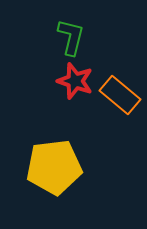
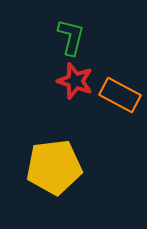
orange rectangle: rotated 12 degrees counterclockwise
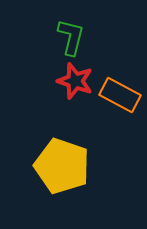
yellow pentagon: moved 8 px right, 1 px up; rotated 26 degrees clockwise
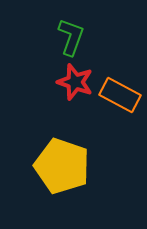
green L-shape: rotated 6 degrees clockwise
red star: moved 1 px down
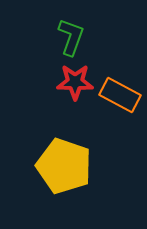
red star: rotated 18 degrees counterclockwise
yellow pentagon: moved 2 px right
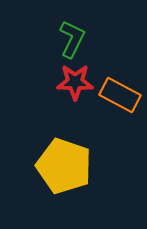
green L-shape: moved 1 px right, 2 px down; rotated 6 degrees clockwise
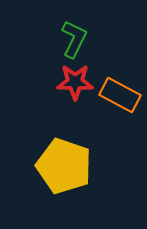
green L-shape: moved 2 px right
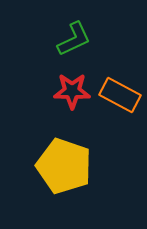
green L-shape: rotated 39 degrees clockwise
red star: moved 3 px left, 9 px down
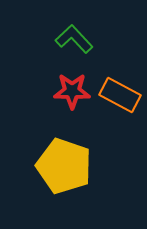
green L-shape: rotated 108 degrees counterclockwise
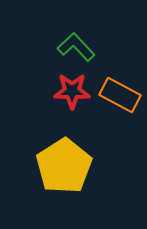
green L-shape: moved 2 px right, 8 px down
yellow pentagon: rotated 20 degrees clockwise
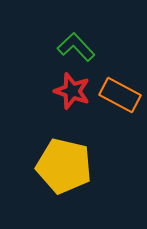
red star: rotated 18 degrees clockwise
yellow pentagon: rotated 26 degrees counterclockwise
